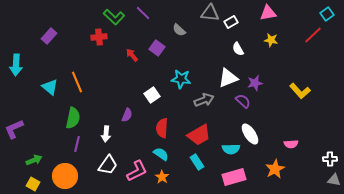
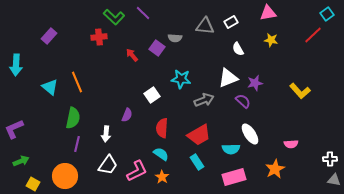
gray triangle at (210, 13): moved 5 px left, 13 px down
gray semicircle at (179, 30): moved 4 px left, 8 px down; rotated 40 degrees counterclockwise
green arrow at (34, 160): moved 13 px left, 1 px down
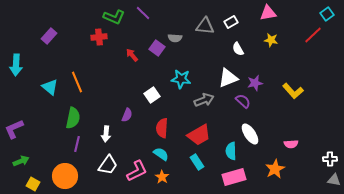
green L-shape at (114, 17): rotated 20 degrees counterclockwise
yellow L-shape at (300, 91): moved 7 px left
cyan semicircle at (231, 149): moved 2 px down; rotated 90 degrees clockwise
